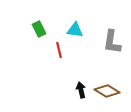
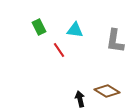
green rectangle: moved 2 px up
gray L-shape: moved 3 px right, 1 px up
red line: rotated 21 degrees counterclockwise
black arrow: moved 1 px left, 9 px down
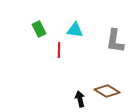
green rectangle: moved 2 px down
red line: rotated 35 degrees clockwise
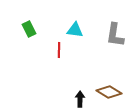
green rectangle: moved 10 px left
gray L-shape: moved 6 px up
brown diamond: moved 2 px right, 1 px down
black arrow: rotated 14 degrees clockwise
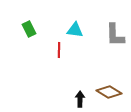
gray L-shape: rotated 10 degrees counterclockwise
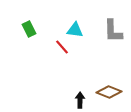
gray L-shape: moved 2 px left, 4 px up
red line: moved 3 px right, 3 px up; rotated 42 degrees counterclockwise
brown diamond: rotated 10 degrees counterclockwise
black arrow: moved 1 px down
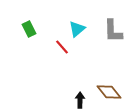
cyan triangle: moved 2 px right, 1 px up; rotated 48 degrees counterclockwise
brown diamond: rotated 30 degrees clockwise
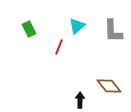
cyan triangle: moved 3 px up
red line: moved 3 px left; rotated 63 degrees clockwise
brown diamond: moved 6 px up
